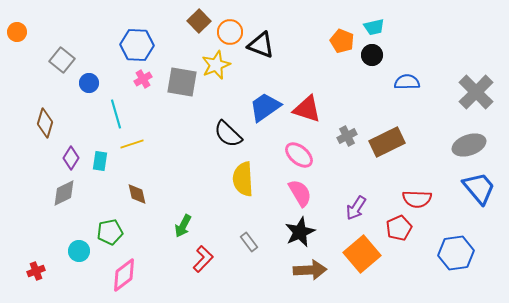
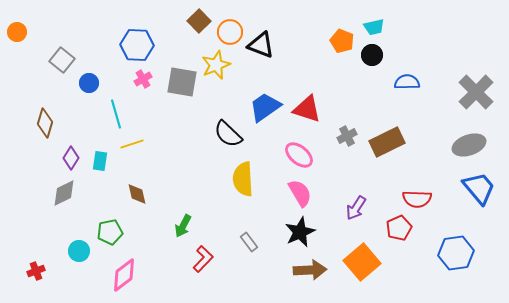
orange square at (362, 254): moved 8 px down
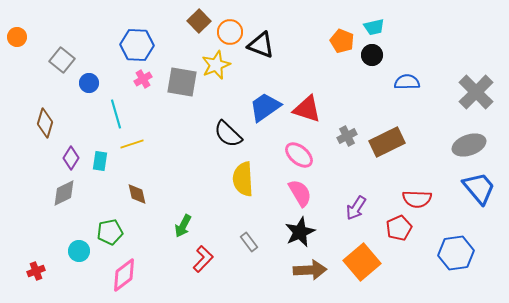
orange circle at (17, 32): moved 5 px down
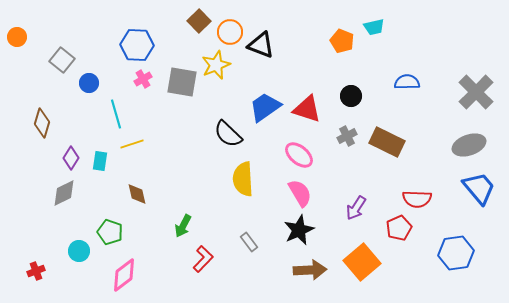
black circle at (372, 55): moved 21 px left, 41 px down
brown diamond at (45, 123): moved 3 px left
brown rectangle at (387, 142): rotated 52 degrees clockwise
green pentagon at (110, 232): rotated 30 degrees clockwise
black star at (300, 232): moved 1 px left, 2 px up
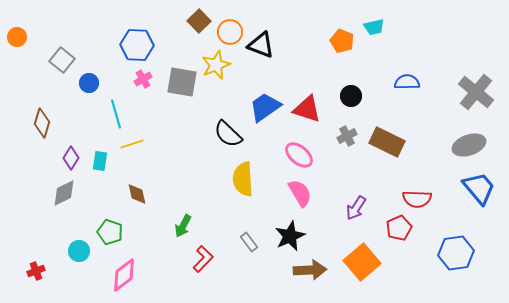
gray cross at (476, 92): rotated 6 degrees counterclockwise
black star at (299, 230): moved 9 px left, 6 px down
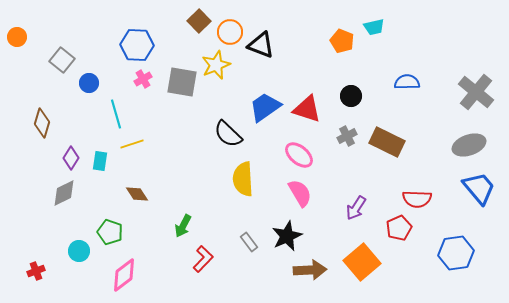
brown diamond at (137, 194): rotated 20 degrees counterclockwise
black star at (290, 236): moved 3 px left
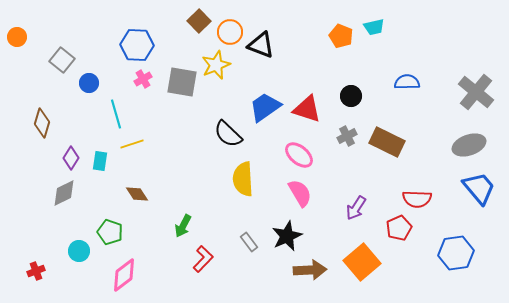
orange pentagon at (342, 41): moved 1 px left, 5 px up
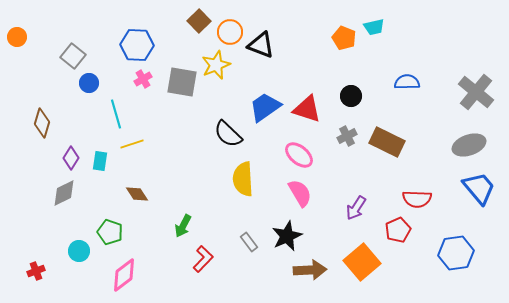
orange pentagon at (341, 36): moved 3 px right, 2 px down
gray square at (62, 60): moved 11 px right, 4 px up
red pentagon at (399, 228): moved 1 px left, 2 px down
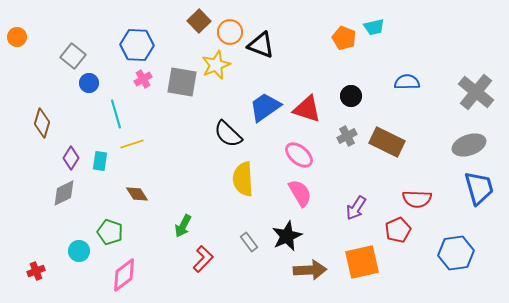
blue trapezoid at (479, 188): rotated 24 degrees clockwise
orange square at (362, 262): rotated 27 degrees clockwise
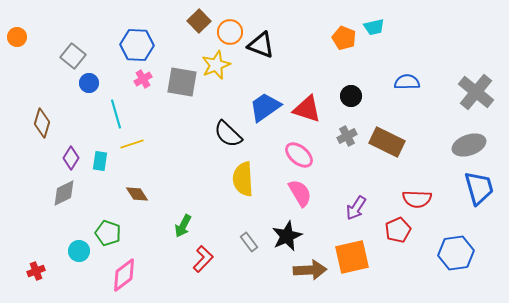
green pentagon at (110, 232): moved 2 px left, 1 px down
orange square at (362, 262): moved 10 px left, 5 px up
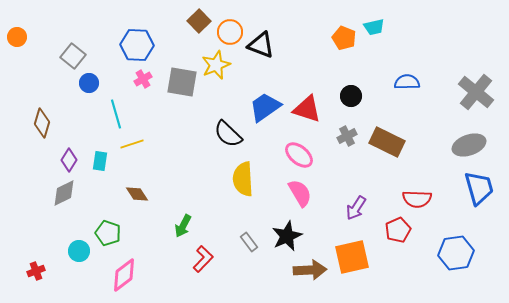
purple diamond at (71, 158): moved 2 px left, 2 px down
